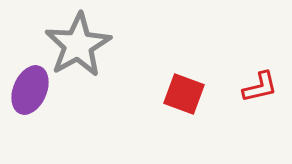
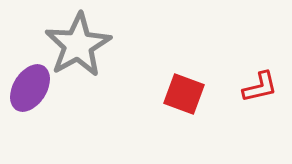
purple ellipse: moved 2 px up; rotated 9 degrees clockwise
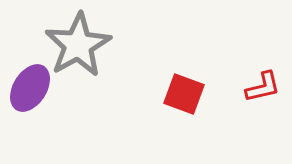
red L-shape: moved 3 px right
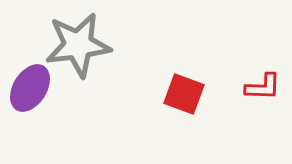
gray star: rotated 22 degrees clockwise
red L-shape: rotated 15 degrees clockwise
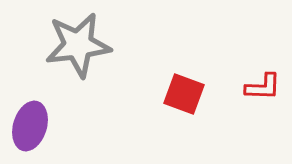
purple ellipse: moved 38 px down; rotated 15 degrees counterclockwise
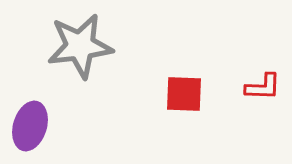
gray star: moved 2 px right, 1 px down
red square: rotated 18 degrees counterclockwise
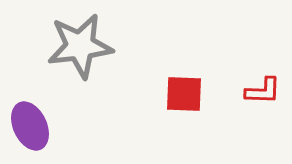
red L-shape: moved 4 px down
purple ellipse: rotated 42 degrees counterclockwise
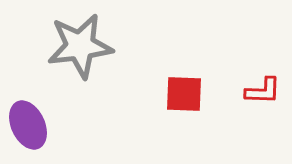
purple ellipse: moved 2 px left, 1 px up
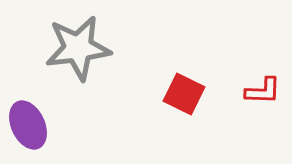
gray star: moved 2 px left, 2 px down
red square: rotated 24 degrees clockwise
